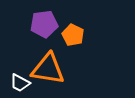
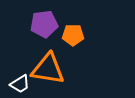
orange pentagon: rotated 25 degrees counterclockwise
white trapezoid: moved 1 px down; rotated 60 degrees counterclockwise
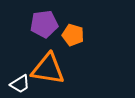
orange pentagon: rotated 15 degrees clockwise
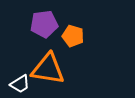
orange pentagon: moved 1 px down
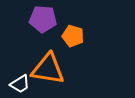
purple pentagon: moved 1 px left, 5 px up; rotated 12 degrees clockwise
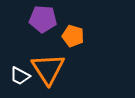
orange triangle: rotated 48 degrees clockwise
white trapezoid: moved 8 px up; rotated 60 degrees clockwise
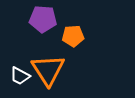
orange pentagon: rotated 20 degrees counterclockwise
orange triangle: moved 1 px down
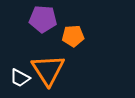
white trapezoid: moved 2 px down
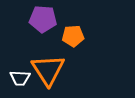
white trapezoid: rotated 25 degrees counterclockwise
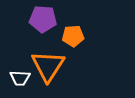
orange triangle: moved 4 px up; rotated 6 degrees clockwise
